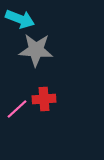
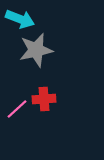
gray star: rotated 16 degrees counterclockwise
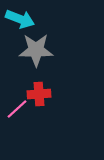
gray star: rotated 12 degrees clockwise
red cross: moved 5 px left, 5 px up
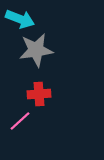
gray star: rotated 8 degrees counterclockwise
pink line: moved 3 px right, 12 px down
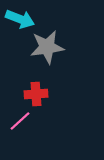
gray star: moved 11 px right, 3 px up
red cross: moved 3 px left
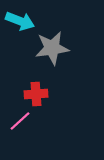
cyan arrow: moved 2 px down
gray star: moved 5 px right, 1 px down
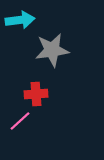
cyan arrow: moved 1 px up; rotated 28 degrees counterclockwise
gray star: moved 2 px down
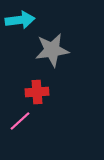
red cross: moved 1 px right, 2 px up
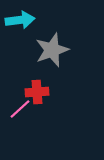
gray star: rotated 12 degrees counterclockwise
pink line: moved 12 px up
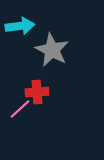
cyan arrow: moved 6 px down
gray star: rotated 24 degrees counterclockwise
